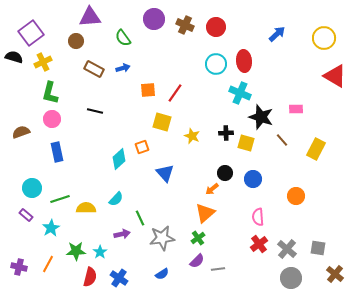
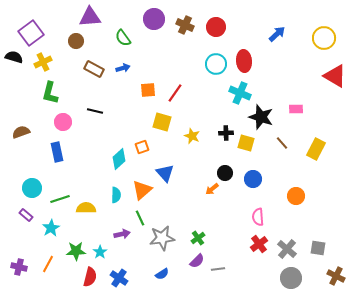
pink circle at (52, 119): moved 11 px right, 3 px down
brown line at (282, 140): moved 3 px down
cyan semicircle at (116, 199): moved 4 px up; rotated 42 degrees counterclockwise
orange triangle at (205, 213): moved 63 px left, 23 px up
brown cross at (335, 274): moved 1 px right, 2 px down; rotated 12 degrees counterclockwise
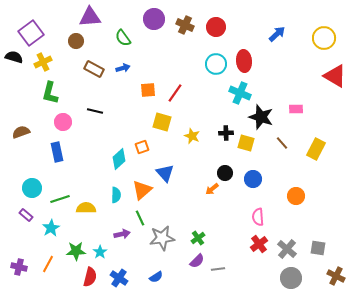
blue semicircle at (162, 274): moved 6 px left, 3 px down
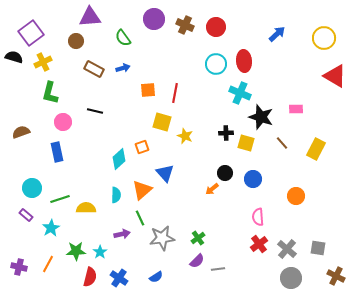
red line at (175, 93): rotated 24 degrees counterclockwise
yellow star at (192, 136): moved 7 px left
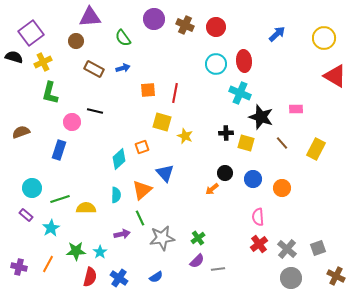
pink circle at (63, 122): moved 9 px right
blue rectangle at (57, 152): moved 2 px right, 2 px up; rotated 30 degrees clockwise
orange circle at (296, 196): moved 14 px left, 8 px up
gray square at (318, 248): rotated 28 degrees counterclockwise
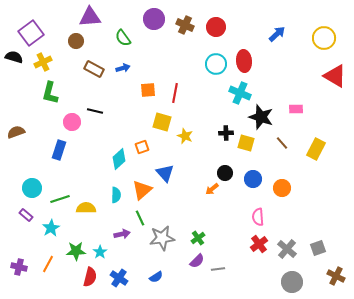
brown semicircle at (21, 132): moved 5 px left
gray circle at (291, 278): moved 1 px right, 4 px down
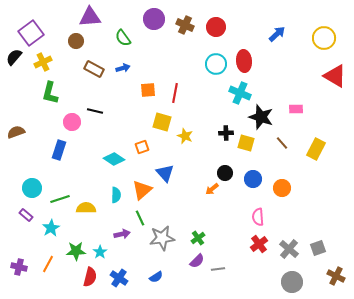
black semicircle at (14, 57): rotated 66 degrees counterclockwise
cyan diamond at (119, 159): moved 5 px left; rotated 75 degrees clockwise
gray cross at (287, 249): moved 2 px right
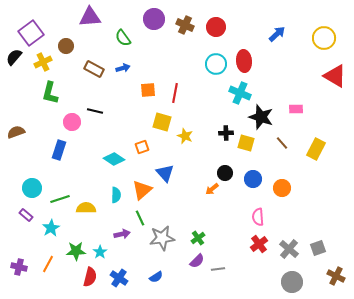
brown circle at (76, 41): moved 10 px left, 5 px down
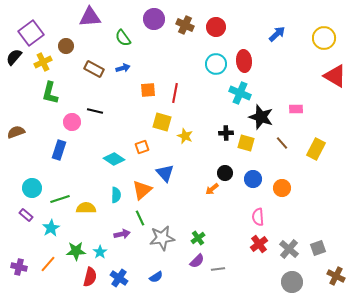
orange line at (48, 264): rotated 12 degrees clockwise
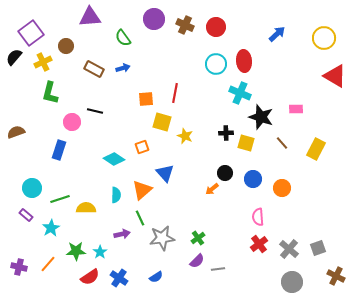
orange square at (148, 90): moved 2 px left, 9 px down
red semicircle at (90, 277): rotated 42 degrees clockwise
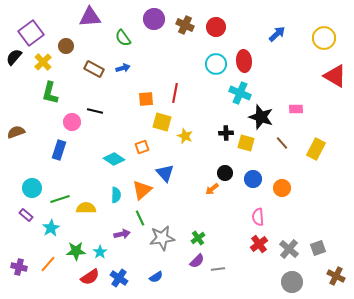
yellow cross at (43, 62): rotated 18 degrees counterclockwise
